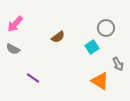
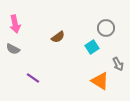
pink arrow: rotated 54 degrees counterclockwise
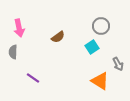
pink arrow: moved 4 px right, 4 px down
gray circle: moved 5 px left, 2 px up
gray semicircle: moved 3 px down; rotated 64 degrees clockwise
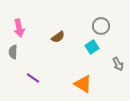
orange triangle: moved 17 px left, 3 px down
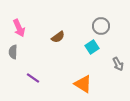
pink arrow: rotated 12 degrees counterclockwise
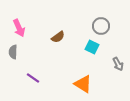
cyan square: rotated 32 degrees counterclockwise
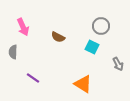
pink arrow: moved 4 px right, 1 px up
brown semicircle: rotated 64 degrees clockwise
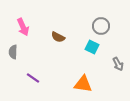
orange triangle: rotated 24 degrees counterclockwise
